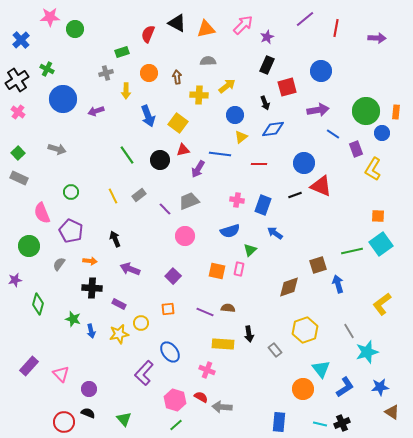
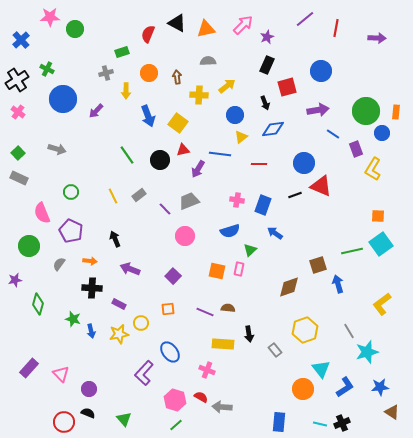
purple arrow at (96, 111): rotated 28 degrees counterclockwise
purple rectangle at (29, 366): moved 2 px down
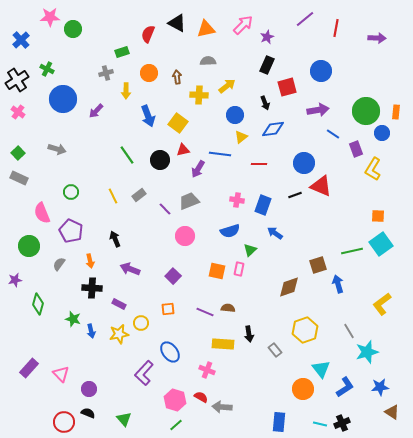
green circle at (75, 29): moved 2 px left
orange arrow at (90, 261): rotated 72 degrees clockwise
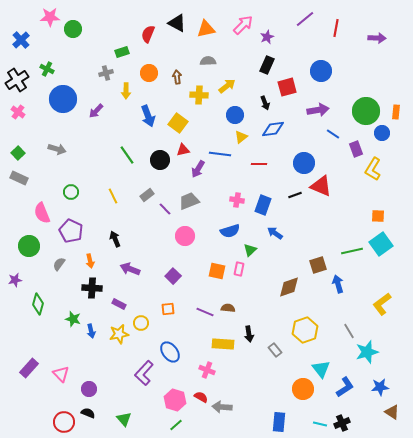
gray rectangle at (139, 195): moved 8 px right
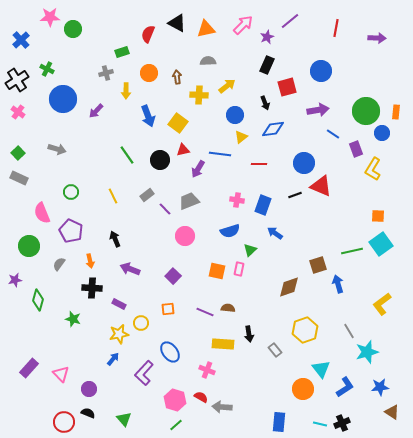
purple line at (305, 19): moved 15 px left, 2 px down
green diamond at (38, 304): moved 4 px up
blue arrow at (91, 331): moved 22 px right, 28 px down; rotated 128 degrees counterclockwise
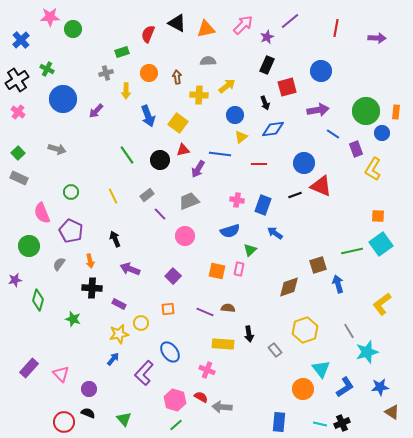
purple line at (165, 209): moved 5 px left, 5 px down
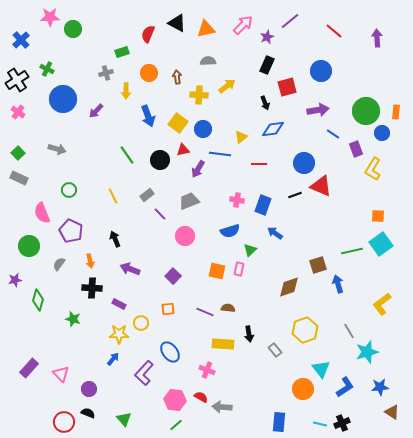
red line at (336, 28): moved 2 px left, 3 px down; rotated 60 degrees counterclockwise
purple arrow at (377, 38): rotated 96 degrees counterclockwise
blue circle at (235, 115): moved 32 px left, 14 px down
green circle at (71, 192): moved 2 px left, 2 px up
yellow star at (119, 334): rotated 12 degrees clockwise
pink hexagon at (175, 400): rotated 10 degrees counterclockwise
